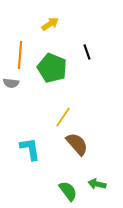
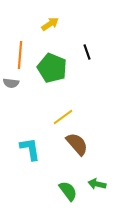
yellow line: rotated 20 degrees clockwise
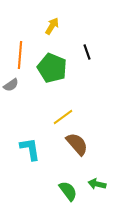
yellow arrow: moved 2 px right, 2 px down; rotated 24 degrees counterclockwise
gray semicircle: moved 2 px down; rotated 42 degrees counterclockwise
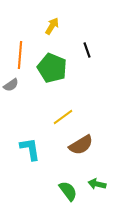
black line: moved 2 px up
brown semicircle: moved 4 px right, 1 px down; rotated 100 degrees clockwise
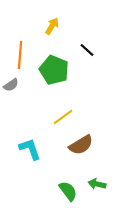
black line: rotated 28 degrees counterclockwise
green pentagon: moved 2 px right, 2 px down
cyan L-shape: rotated 10 degrees counterclockwise
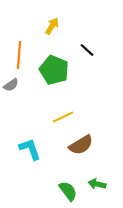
orange line: moved 1 px left
yellow line: rotated 10 degrees clockwise
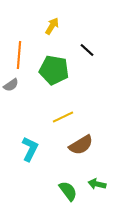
green pentagon: rotated 12 degrees counterclockwise
cyan L-shape: rotated 45 degrees clockwise
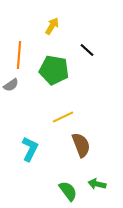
brown semicircle: rotated 80 degrees counterclockwise
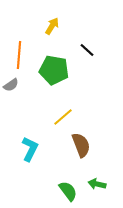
yellow line: rotated 15 degrees counterclockwise
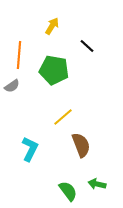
black line: moved 4 px up
gray semicircle: moved 1 px right, 1 px down
